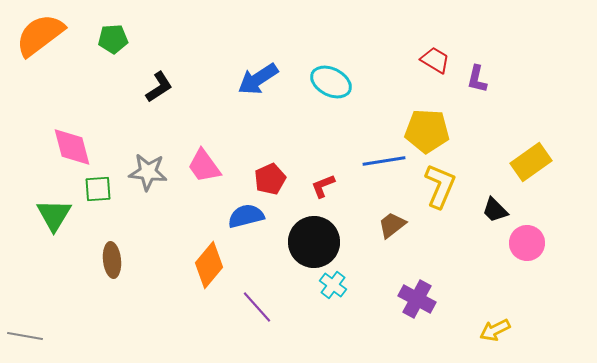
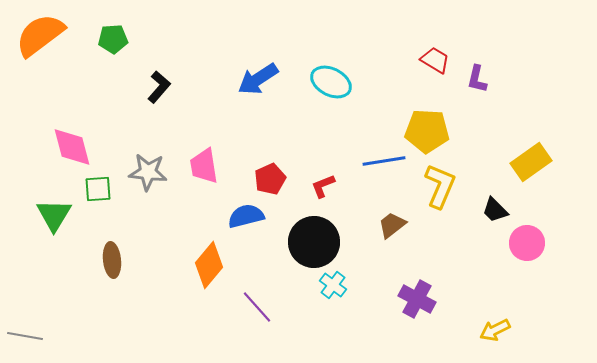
black L-shape: rotated 16 degrees counterclockwise
pink trapezoid: rotated 27 degrees clockwise
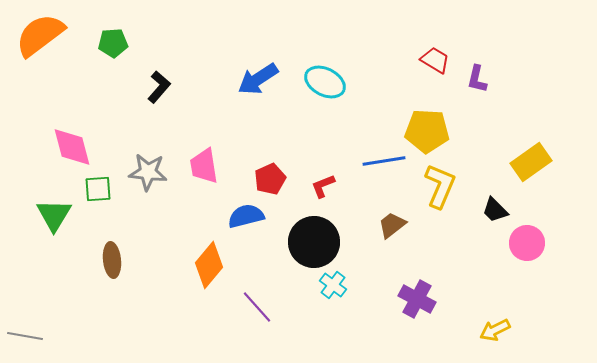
green pentagon: moved 4 px down
cyan ellipse: moved 6 px left
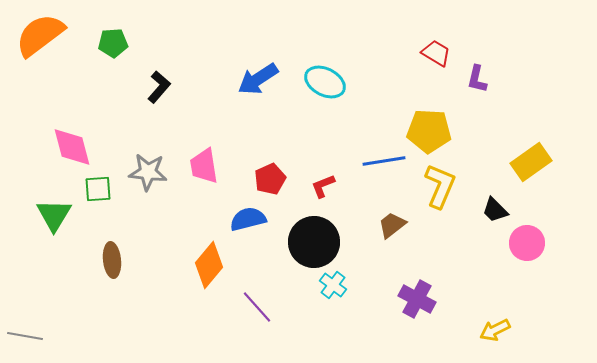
red trapezoid: moved 1 px right, 7 px up
yellow pentagon: moved 2 px right
blue semicircle: moved 2 px right, 3 px down
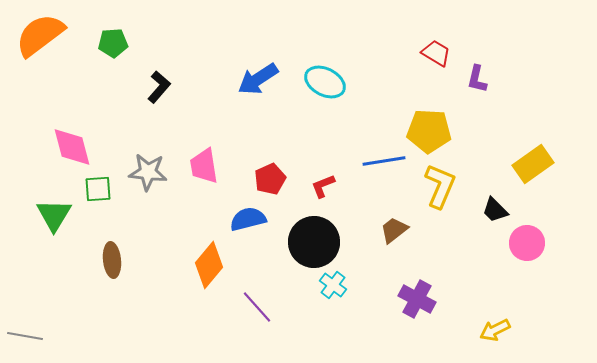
yellow rectangle: moved 2 px right, 2 px down
brown trapezoid: moved 2 px right, 5 px down
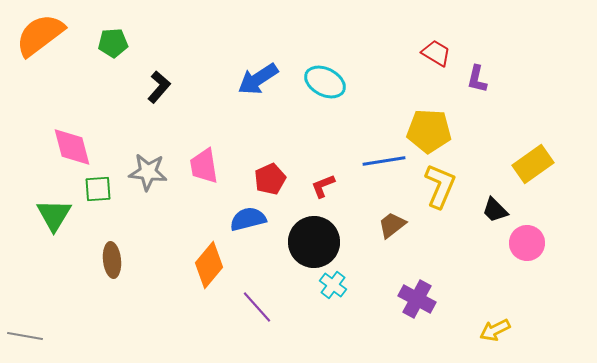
brown trapezoid: moved 2 px left, 5 px up
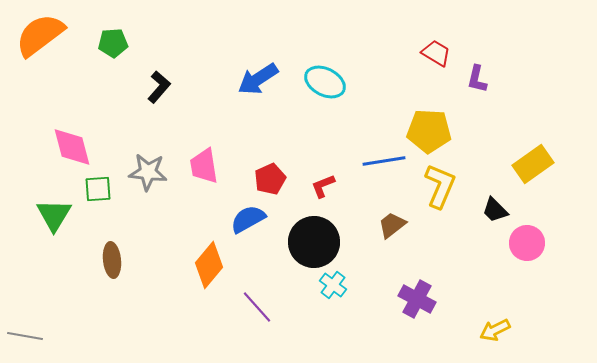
blue semicircle: rotated 15 degrees counterclockwise
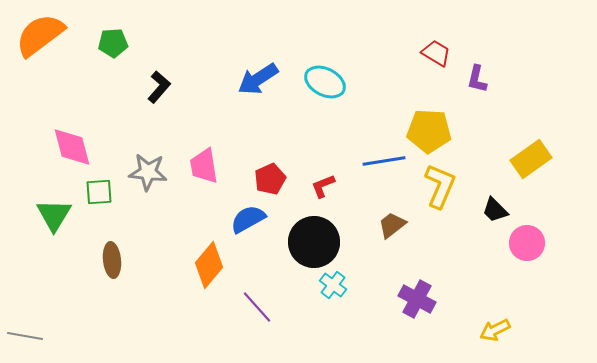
yellow rectangle: moved 2 px left, 5 px up
green square: moved 1 px right, 3 px down
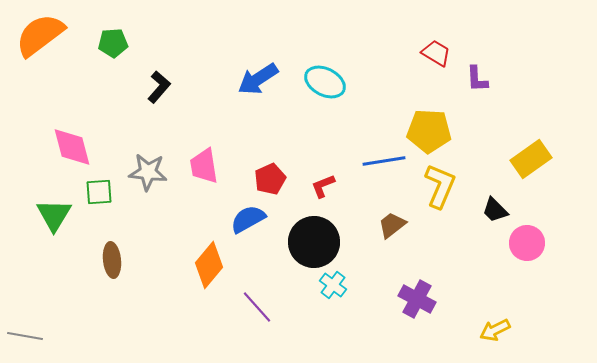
purple L-shape: rotated 16 degrees counterclockwise
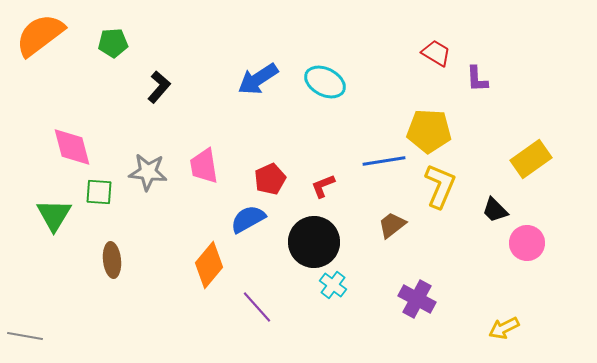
green square: rotated 8 degrees clockwise
yellow arrow: moved 9 px right, 2 px up
